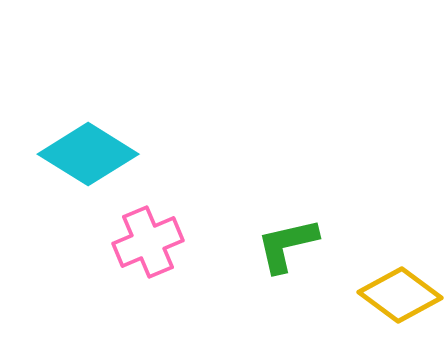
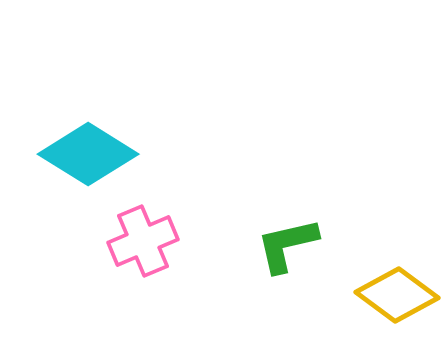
pink cross: moved 5 px left, 1 px up
yellow diamond: moved 3 px left
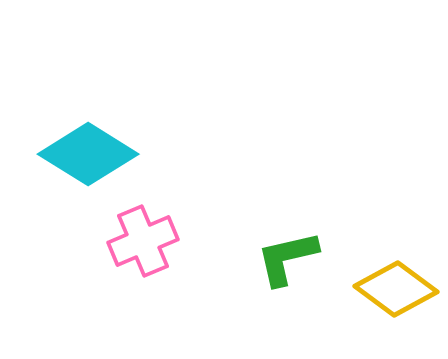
green L-shape: moved 13 px down
yellow diamond: moved 1 px left, 6 px up
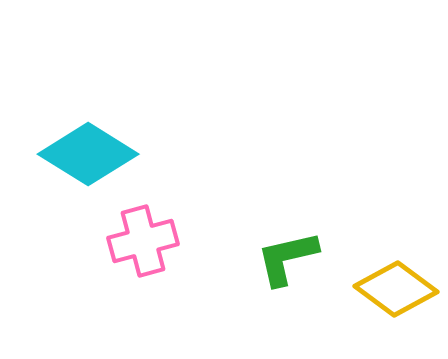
pink cross: rotated 8 degrees clockwise
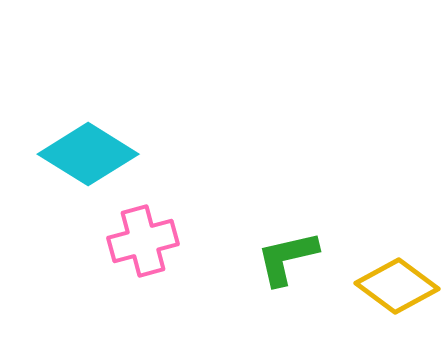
yellow diamond: moved 1 px right, 3 px up
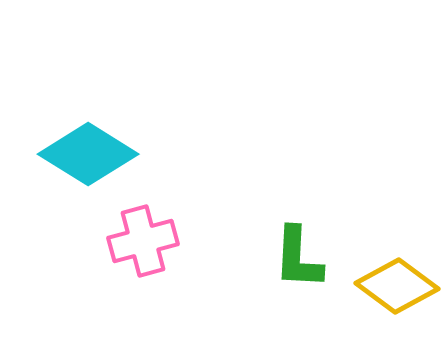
green L-shape: moved 11 px right; rotated 74 degrees counterclockwise
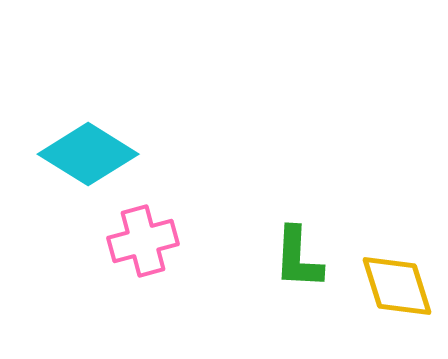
yellow diamond: rotated 36 degrees clockwise
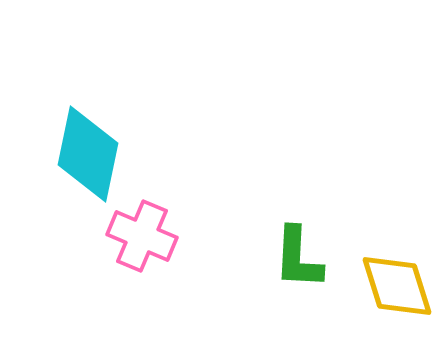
cyan diamond: rotated 70 degrees clockwise
pink cross: moved 1 px left, 5 px up; rotated 38 degrees clockwise
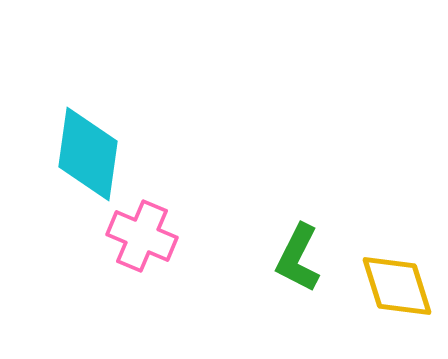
cyan diamond: rotated 4 degrees counterclockwise
green L-shape: rotated 24 degrees clockwise
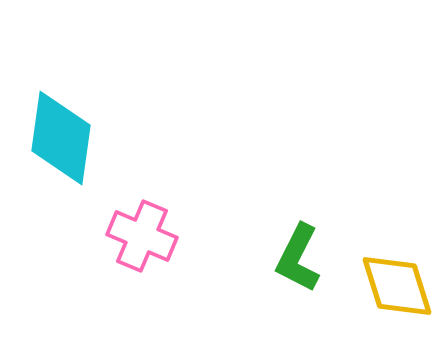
cyan diamond: moved 27 px left, 16 px up
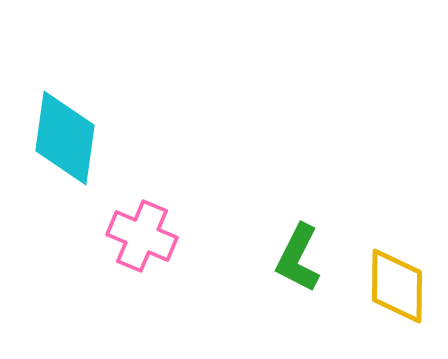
cyan diamond: moved 4 px right
yellow diamond: rotated 18 degrees clockwise
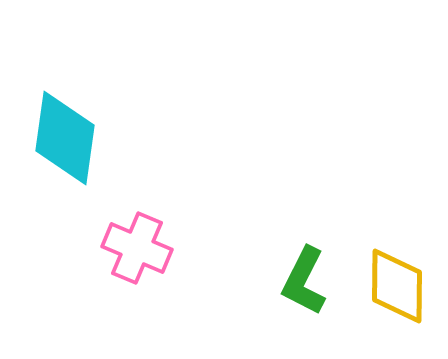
pink cross: moved 5 px left, 12 px down
green L-shape: moved 6 px right, 23 px down
